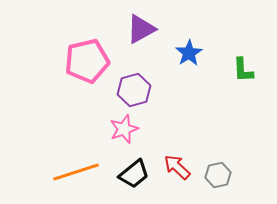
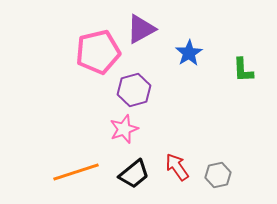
pink pentagon: moved 11 px right, 9 px up
red arrow: rotated 12 degrees clockwise
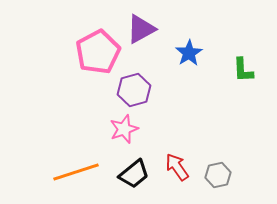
pink pentagon: rotated 15 degrees counterclockwise
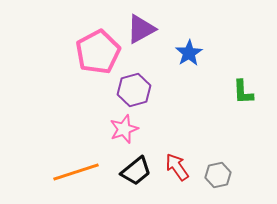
green L-shape: moved 22 px down
black trapezoid: moved 2 px right, 3 px up
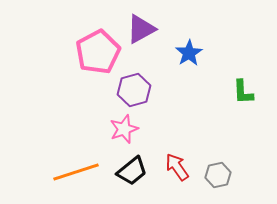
black trapezoid: moved 4 px left
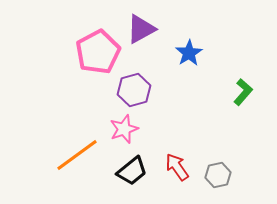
green L-shape: rotated 136 degrees counterclockwise
orange line: moved 1 px right, 17 px up; rotated 18 degrees counterclockwise
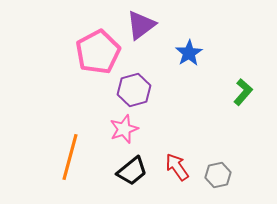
purple triangle: moved 4 px up; rotated 8 degrees counterclockwise
orange line: moved 7 px left, 2 px down; rotated 39 degrees counterclockwise
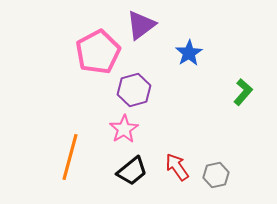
pink star: rotated 12 degrees counterclockwise
gray hexagon: moved 2 px left
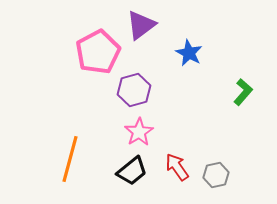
blue star: rotated 12 degrees counterclockwise
pink star: moved 15 px right, 3 px down
orange line: moved 2 px down
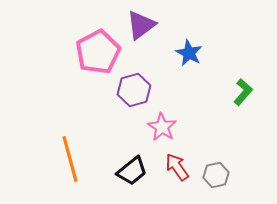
pink star: moved 23 px right, 5 px up; rotated 8 degrees counterclockwise
orange line: rotated 30 degrees counterclockwise
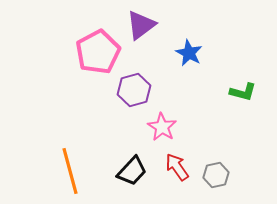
green L-shape: rotated 64 degrees clockwise
orange line: moved 12 px down
black trapezoid: rotated 8 degrees counterclockwise
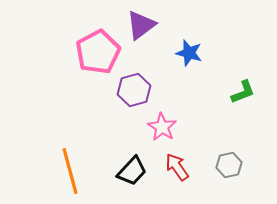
blue star: rotated 12 degrees counterclockwise
green L-shape: rotated 36 degrees counterclockwise
gray hexagon: moved 13 px right, 10 px up
